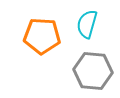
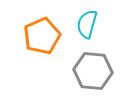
orange pentagon: rotated 27 degrees counterclockwise
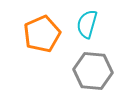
orange pentagon: moved 2 px up
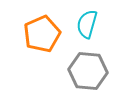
gray hexagon: moved 5 px left
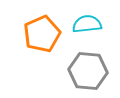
cyan semicircle: rotated 68 degrees clockwise
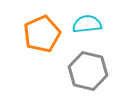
gray hexagon: rotated 9 degrees clockwise
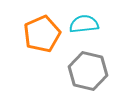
cyan semicircle: moved 3 px left
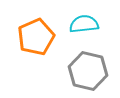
orange pentagon: moved 6 px left, 3 px down
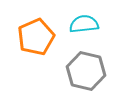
gray hexagon: moved 2 px left
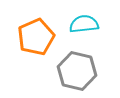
gray hexagon: moved 9 px left
